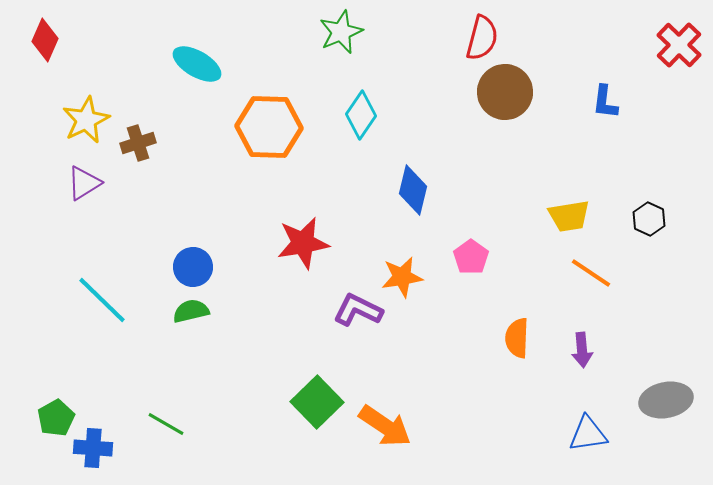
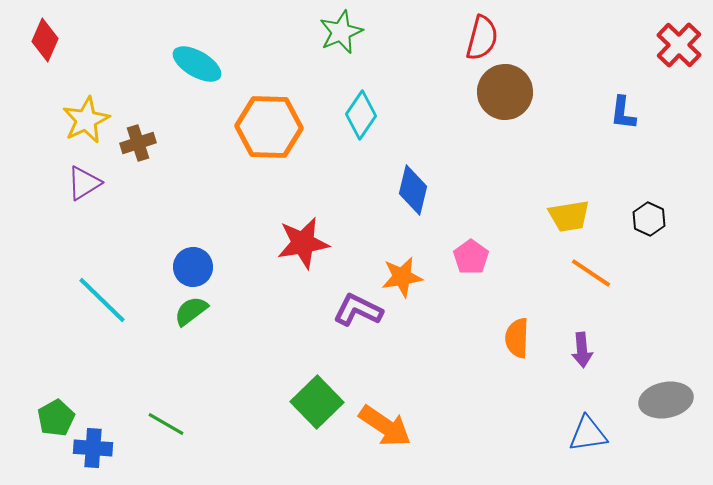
blue L-shape: moved 18 px right, 11 px down
green semicircle: rotated 24 degrees counterclockwise
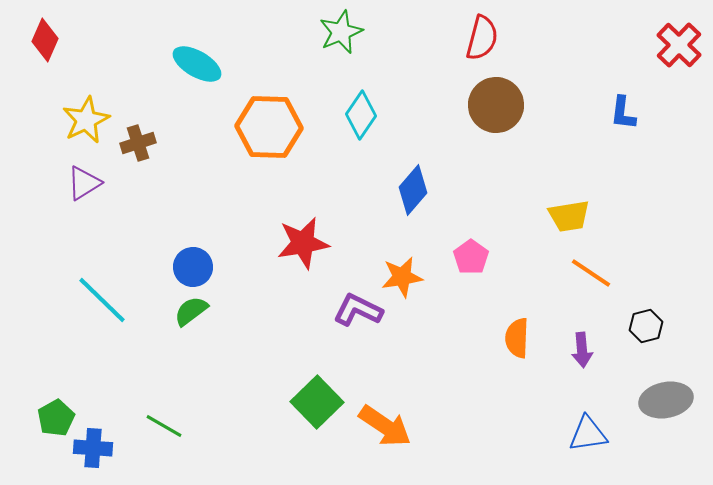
brown circle: moved 9 px left, 13 px down
blue diamond: rotated 27 degrees clockwise
black hexagon: moved 3 px left, 107 px down; rotated 20 degrees clockwise
green line: moved 2 px left, 2 px down
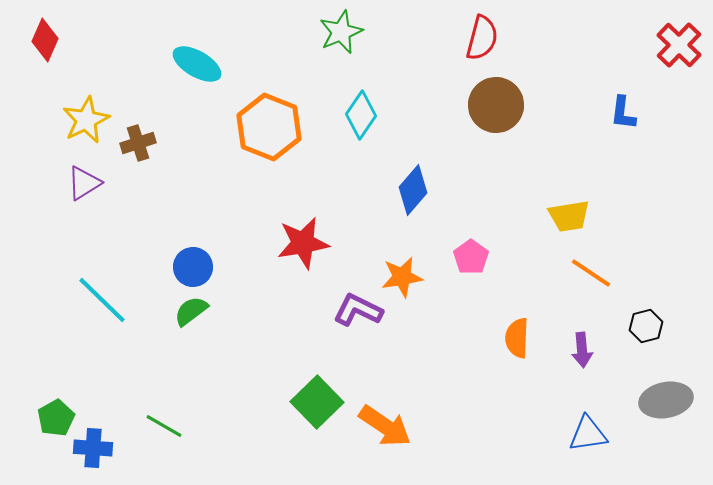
orange hexagon: rotated 20 degrees clockwise
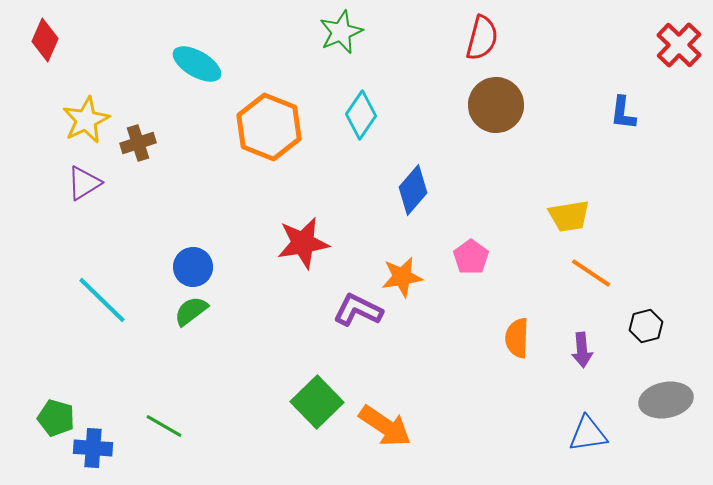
green pentagon: rotated 27 degrees counterclockwise
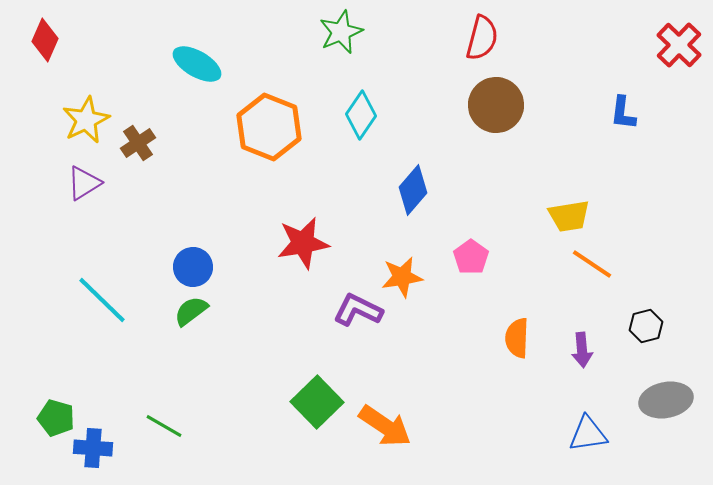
brown cross: rotated 16 degrees counterclockwise
orange line: moved 1 px right, 9 px up
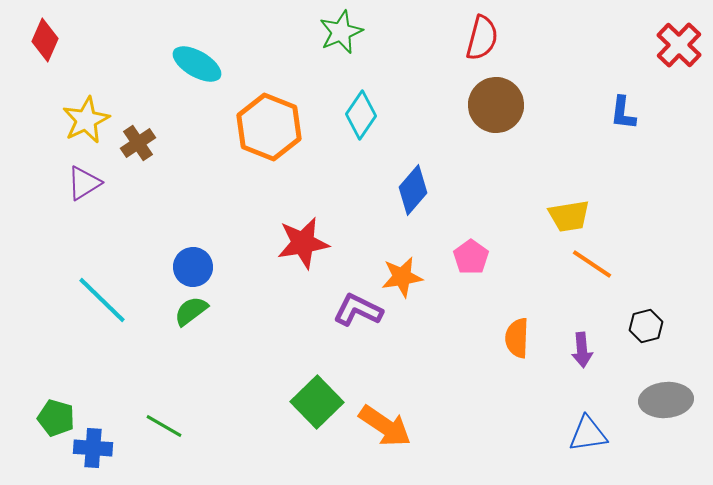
gray ellipse: rotated 6 degrees clockwise
